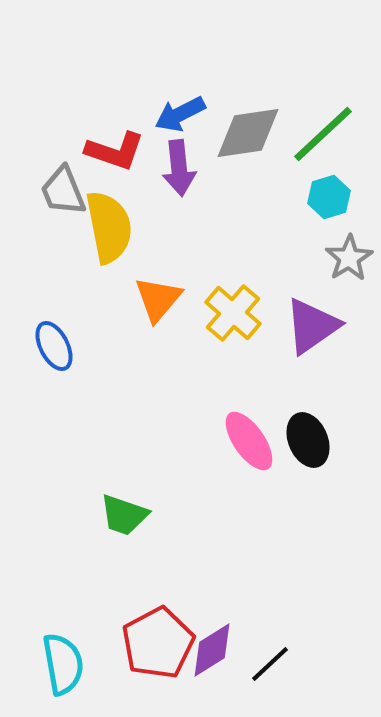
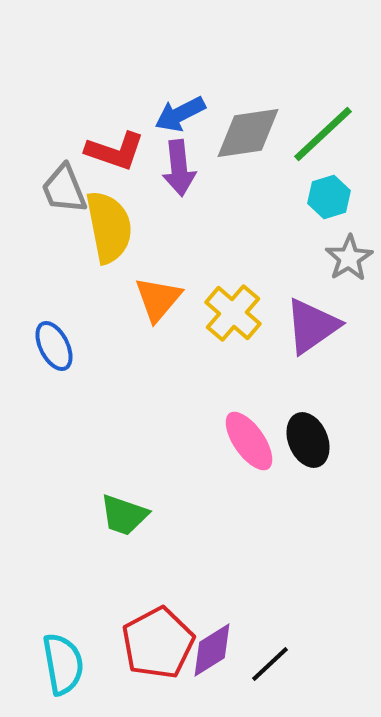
gray trapezoid: moved 1 px right, 2 px up
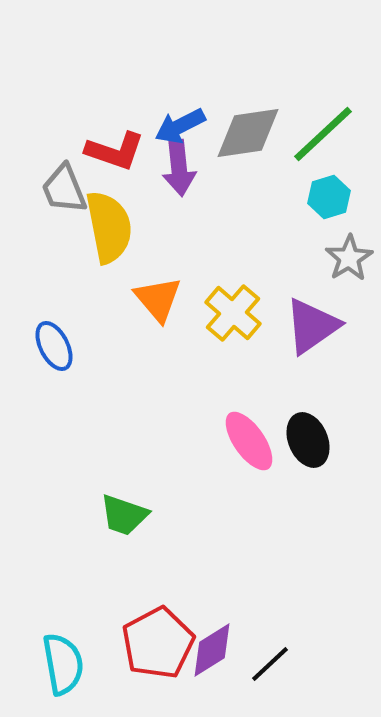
blue arrow: moved 12 px down
orange triangle: rotated 20 degrees counterclockwise
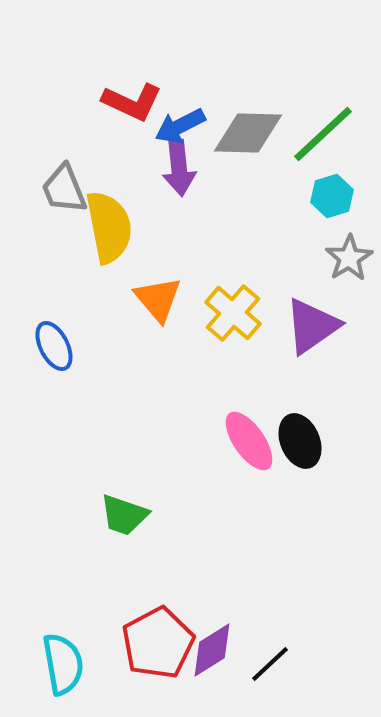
gray diamond: rotated 10 degrees clockwise
red L-shape: moved 17 px right, 49 px up; rotated 6 degrees clockwise
cyan hexagon: moved 3 px right, 1 px up
black ellipse: moved 8 px left, 1 px down
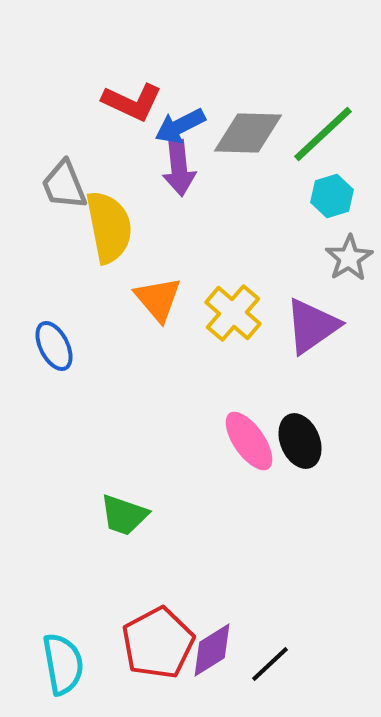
gray trapezoid: moved 4 px up
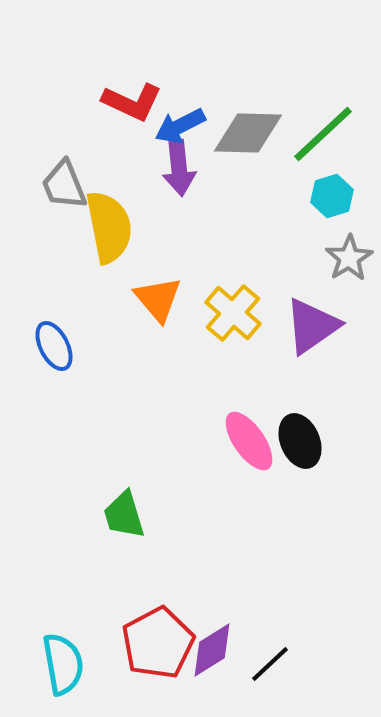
green trapezoid: rotated 54 degrees clockwise
